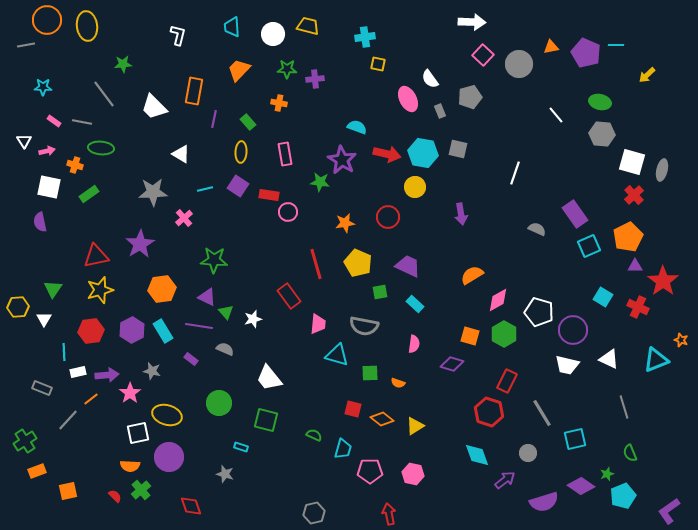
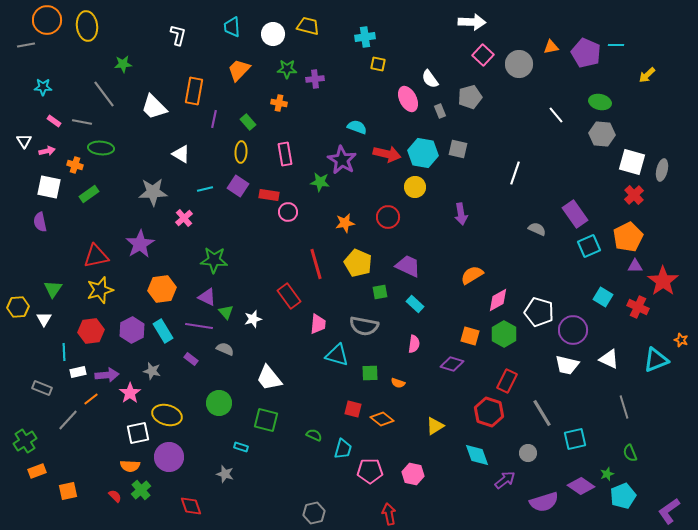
yellow triangle at (415, 426): moved 20 px right
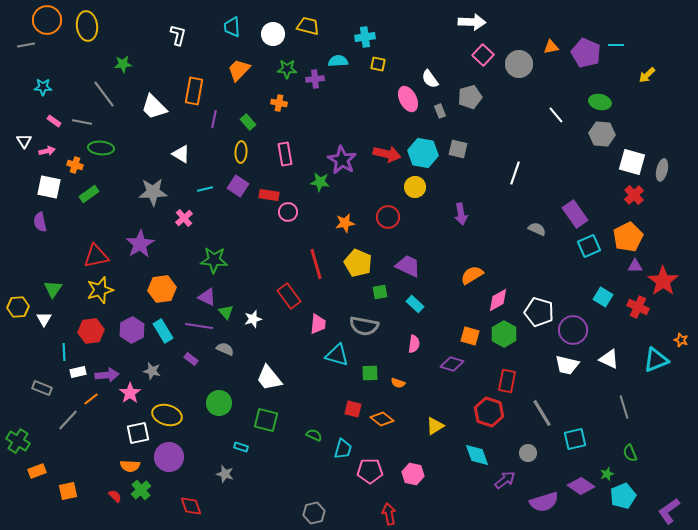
cyan semicircle at (357, 127): moved 19 px left, 66 px up; rotated 24 degrees counterclockwise
red rectangle at (507, 381): rotated 15 degrees counterclockwise
green cross at (25, 441): moved 7 px left; rotated 25 degrees counterclockwise
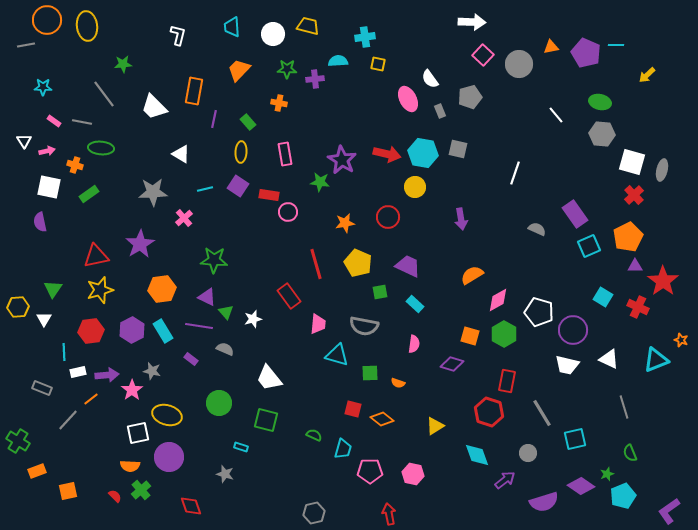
purple arrow at (461, 214): moved 5 px down
pink star at (130, 393): moved 2 px right, 3 px up
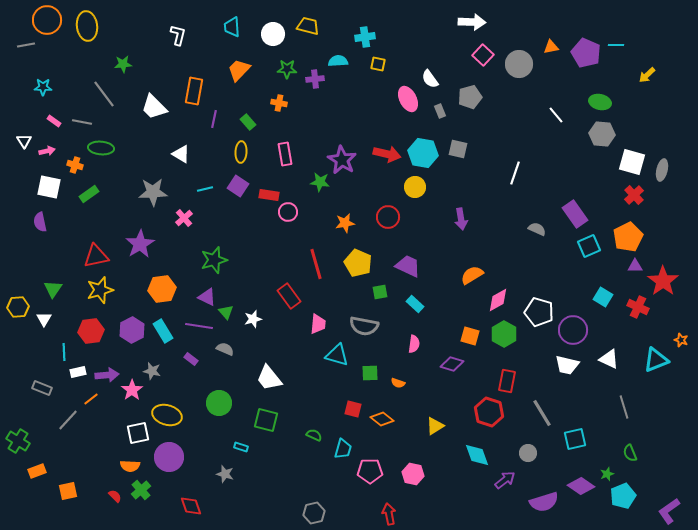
green star at (214, 260): rotated 20 degrees counterclockwise
